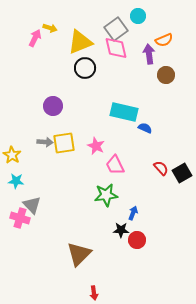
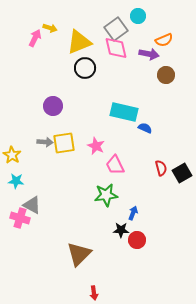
yellow triangle: moved 1 px left
purple arrow: rotated 108 degrees clockwise
red semicircle: rotated 28 degrees clockwise
gray triangle: rotated 18 degrees counterclockwise
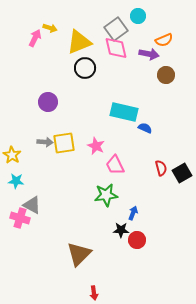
purple circle: moved 5 px left, 4 px up
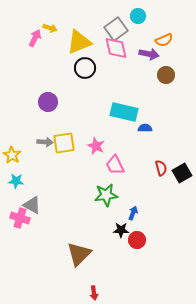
blue semicircle: rotated 24 degrees counterclockwise
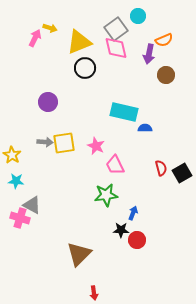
purple arrow: rotated 90 degrees clockwise
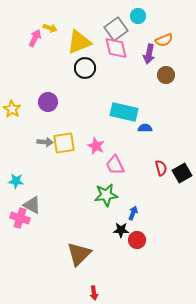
yellow star: moved 46 px up
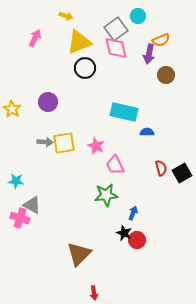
yellow arrow: moved 16 px right, 12 px up
orange semicircle: moved 3 px left
blue semicircle: moved 2 px right, 4 px down
black star: moved 3 px right, 3 px down; rotated 21 degrees clockwise
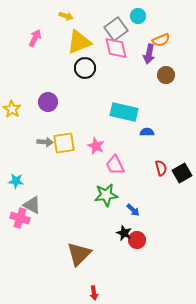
blue arrow: moved 3 px up; rotated 112 degrees clockwise
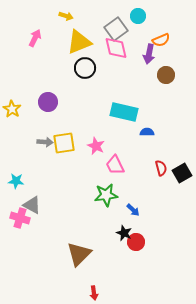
red circle: moved 1 px left, 2 px down
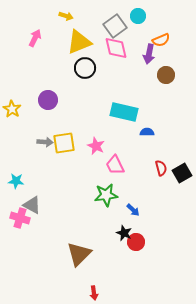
gray square: moved 1 px left, 3 px up
purple circle: moved 2 px up
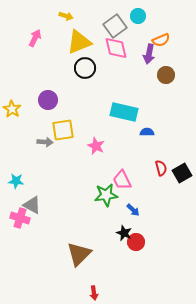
yellow square: moved 1 px left, 13 px up
pink trapezoid: moved 7 px right, 15 px down
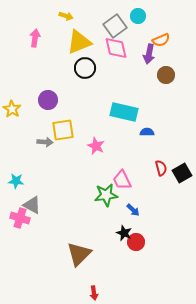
pink arrow: rotated 18 degrees counterclockwise
